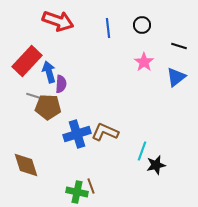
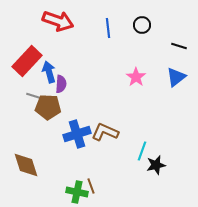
pink star: moved 8 px left, 15 px down
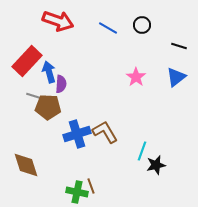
blue line: rotated 54 degrees counterclockwise
brown L-shape: rotated 36 degrees clockwise
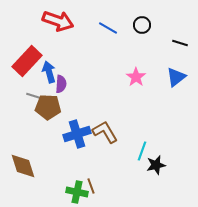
black line: moved 1 px right, 3 px up
brown diamond: moved 3 px left, 1 px down
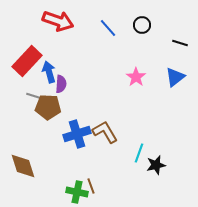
blue line: rotated 18 degrees clockwise
blue triangle: moved 1 px left
cyan line: moved 3 px left, 2 px down
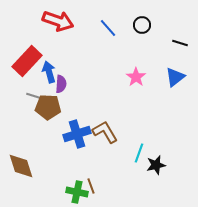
brown diamond: moved 2 px left
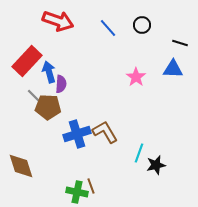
blue triangle: moved 2 px left, 8 px up; rotated 40 degrees clockwise
gray line: rotated 28 degrees clockwise
